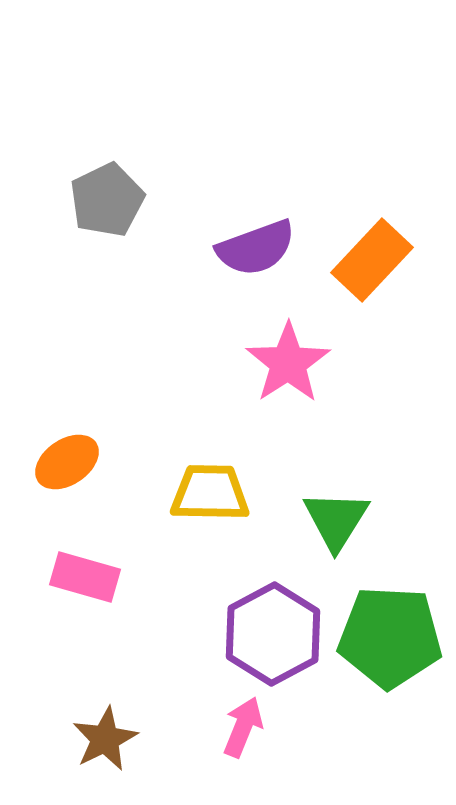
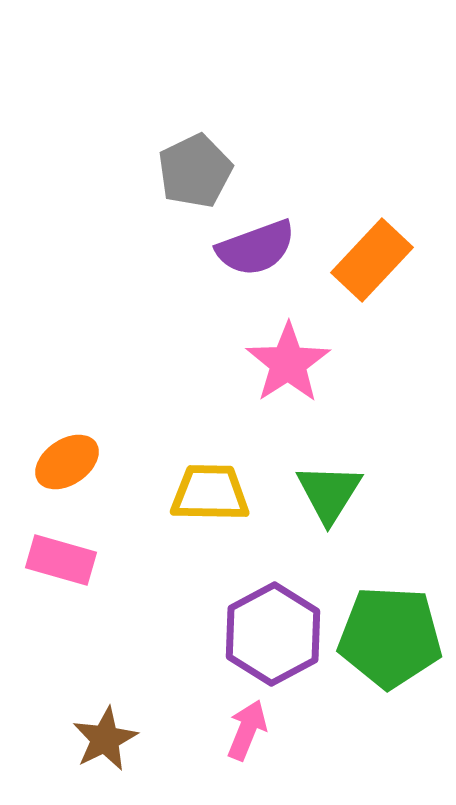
gray pentagon: moved 88 px right, 29 px up
green triangle: moved 7 px left, 27 px up
pink rectangle: moved 24 px left, 17 px up
pink arrow: moved 4 px right, 3 px down
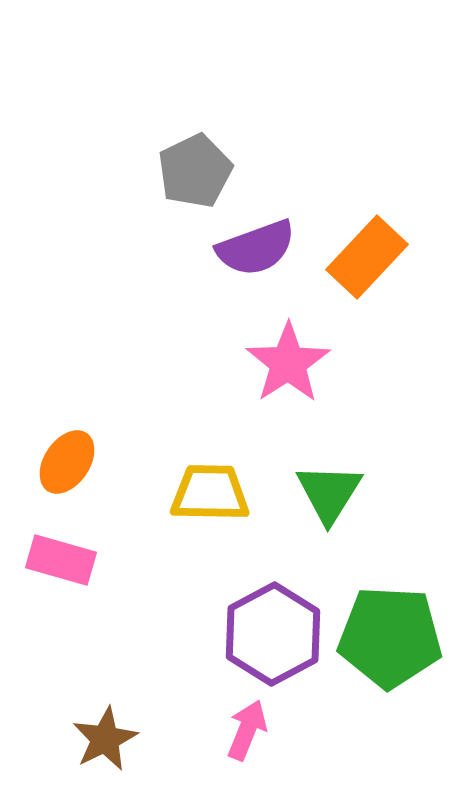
orange rectangle: moved 5 px left, 3 px up
orange ellipse: rotated 22 degrees counterclockwise
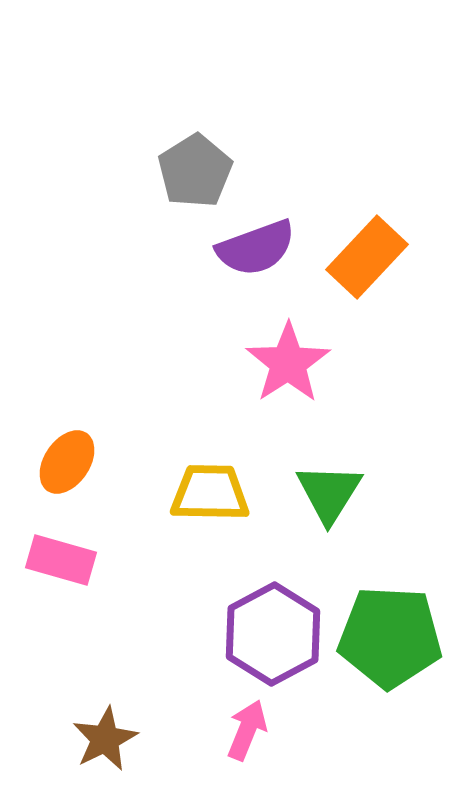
gray pentagon: rotated 6 degrees counterclockwise
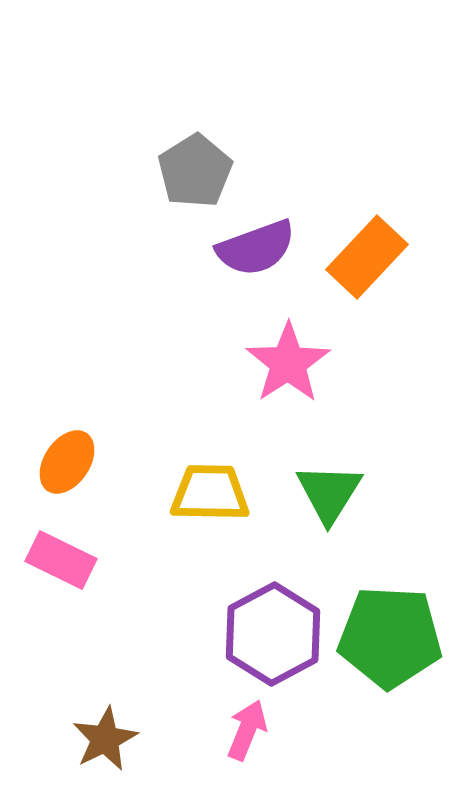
pink rectangle: rotated 10 degrees clockwise
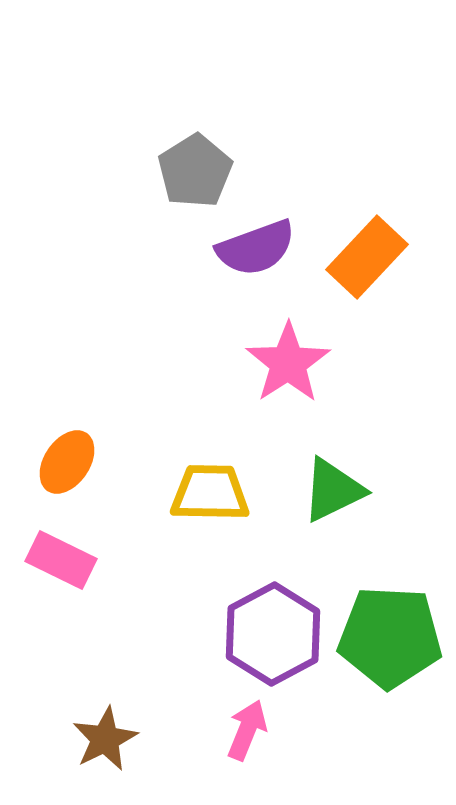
green triangle: moved 4 px right, 3 px up; rotated 32 degrees clockwise
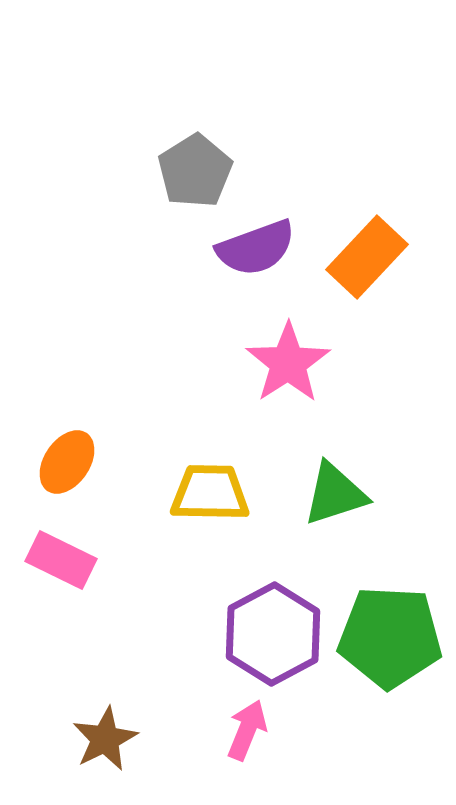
green triangle: moved 2 px right, 4 px down; rotated 8 degrees clockwise
